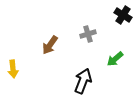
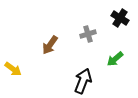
black cross: moved 3 px left, 3 px down
yellow arrow: rotated 48 degrees counterclockwise
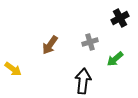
black cross: rotated 30 degrees clockwise
gray cross: moved 2 px right, 8 px down
black arrow: rotated 15 degrees counterclockwise
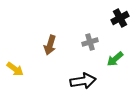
brown arrow: rotated 18 degrees counterclockwise
yellow arrow: moved 2 px right
black arrow: rotated 75 degrees clockwise
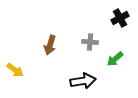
gray cross: rotated 21 degrees clockwise
yellow arrow: moved 1 px down
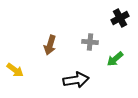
black arrow: moved 7 px left, 1 px up
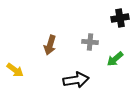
black cross: rotated 18 degrees clockwise
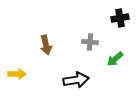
brown arrow: moved 4 px left; rotated 30 degrees counterclockwise
yellow arrow: moved 2 px right, 4 px down; rotated 36 degrees counterclockwise
